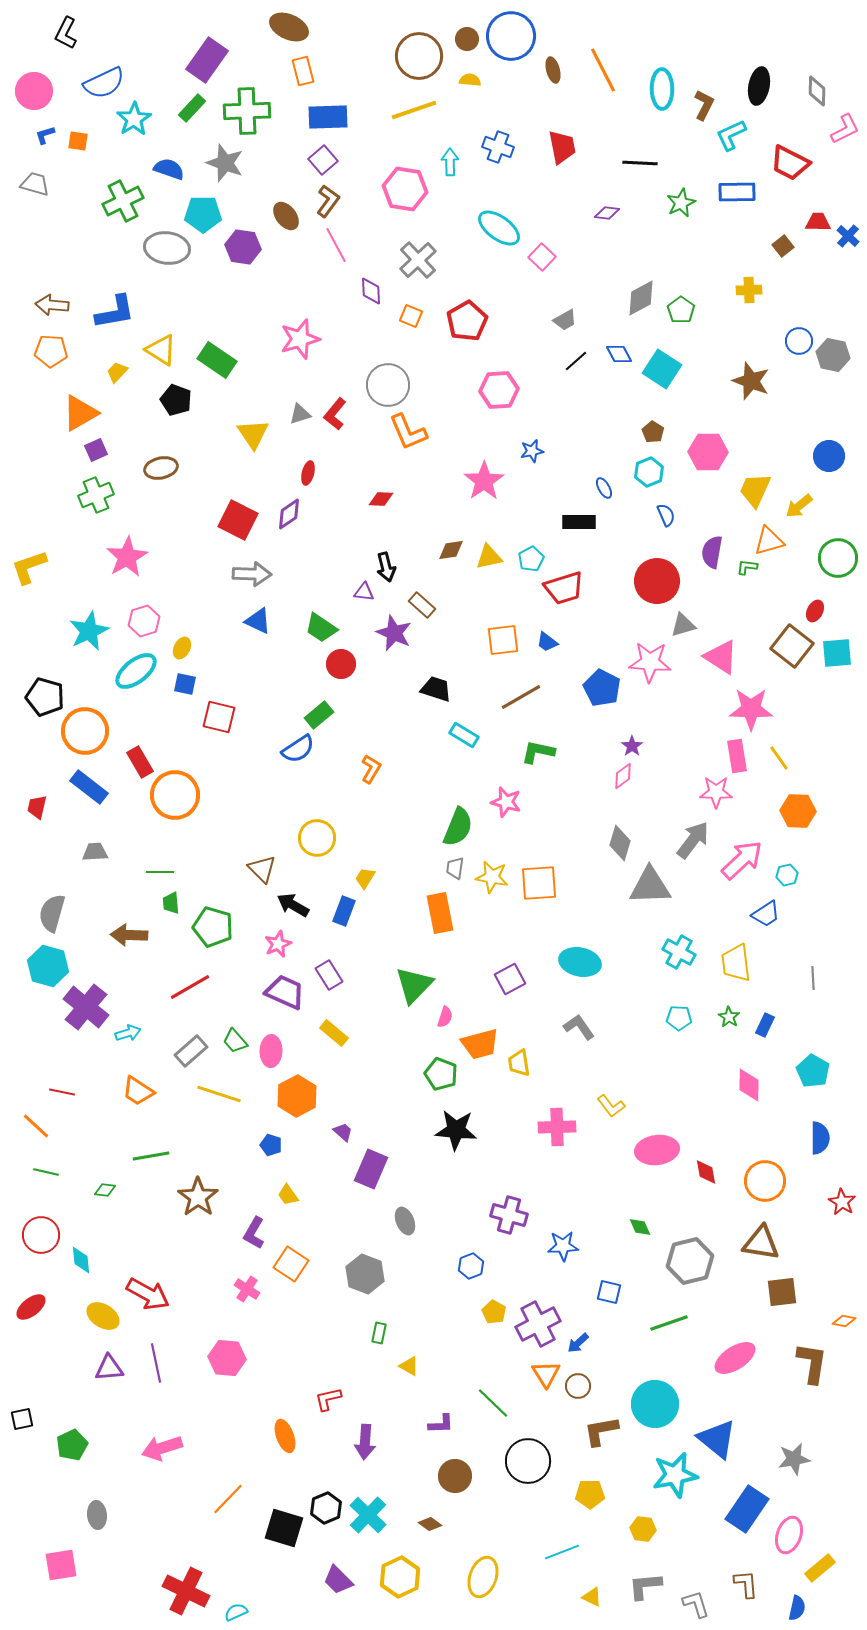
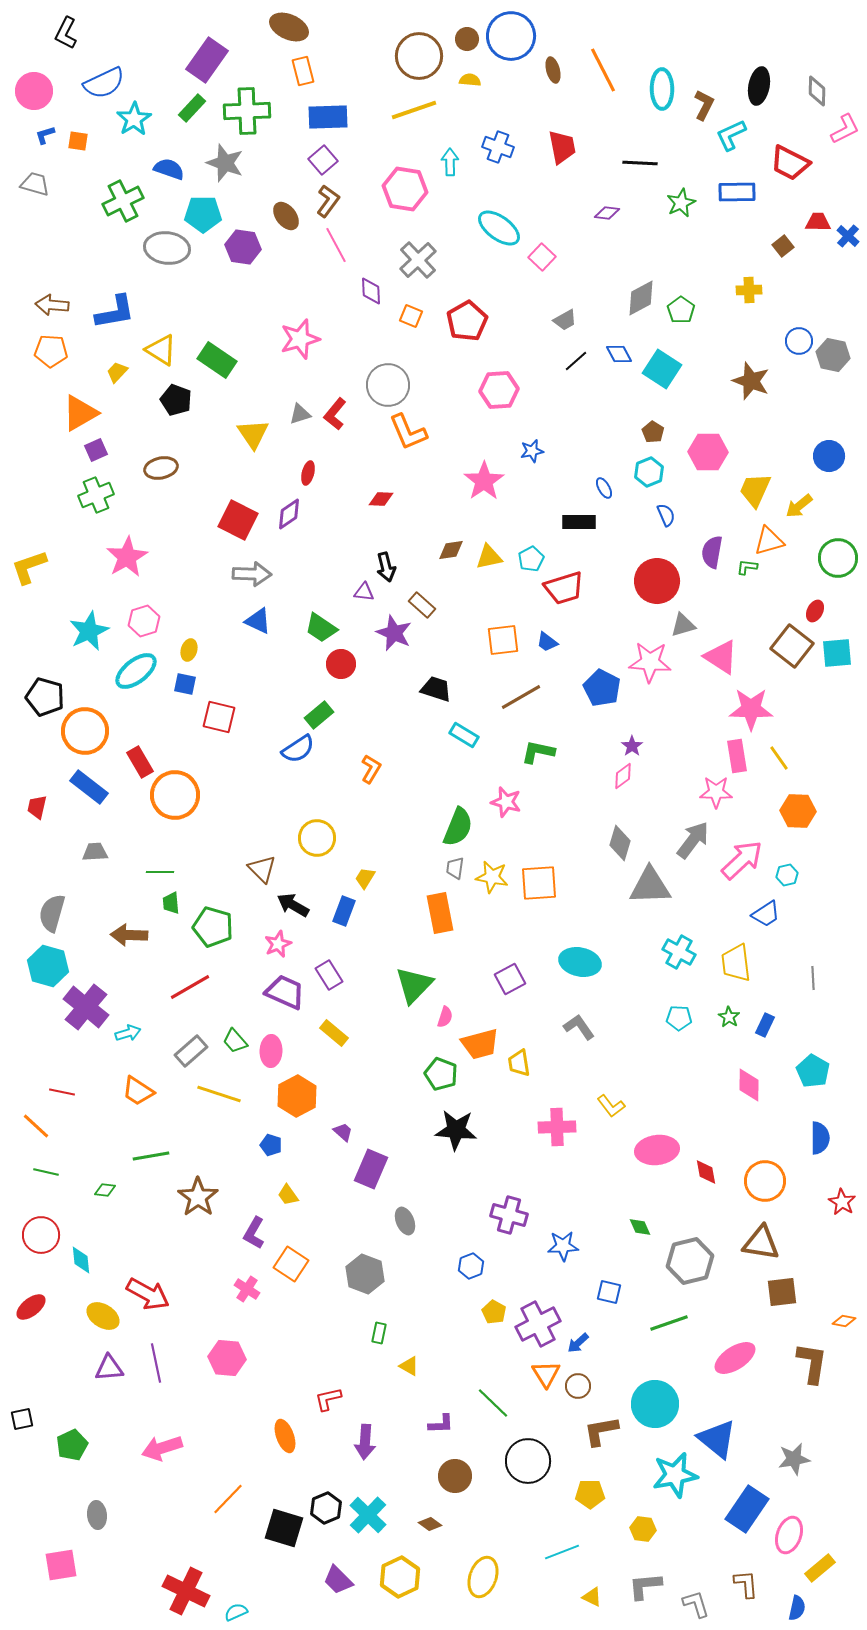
yellow ellipse at (182, 648): moved 7 px right, 2 px down; rotated 10 degrees counterclockwise
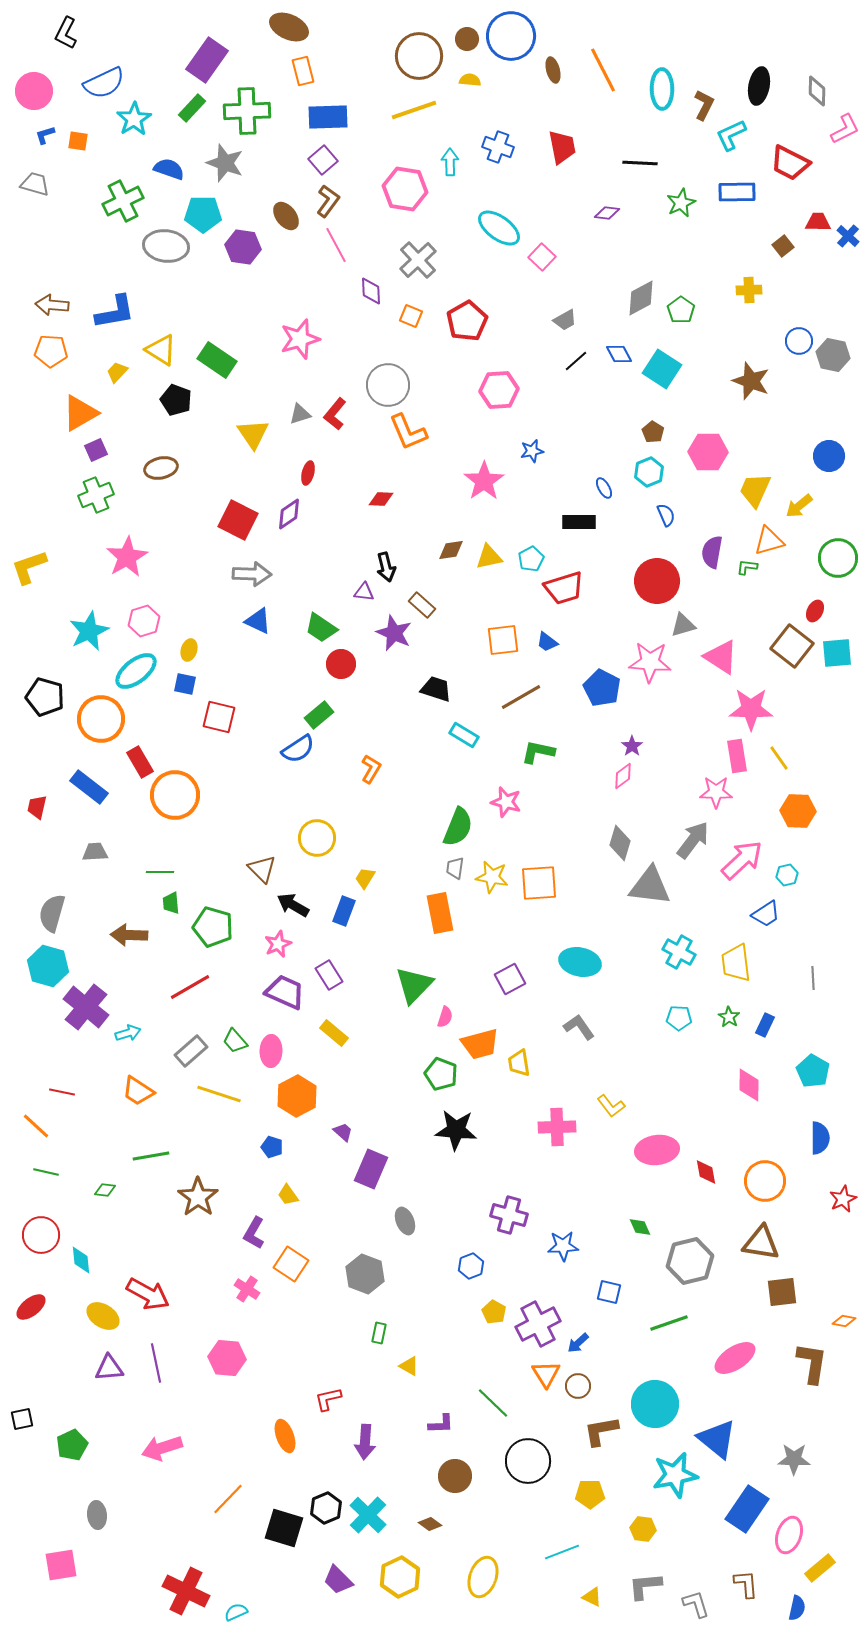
gray ellipse at (167, 248): moved 1 px left, 2 px up
orange circle at (85, 731): moved 16 px right, 12 px up
gray triangle at (650, 886): rotated 9 degrees clockwise
blue pentagon at (271, 1145): moved 1 px right, 2 px down
red star at (842, 1202): moved 1 px right, 3 px up; rotated 16 degrees clockwise
gray star at (794, 1459): rotated 12 degrees clockwise
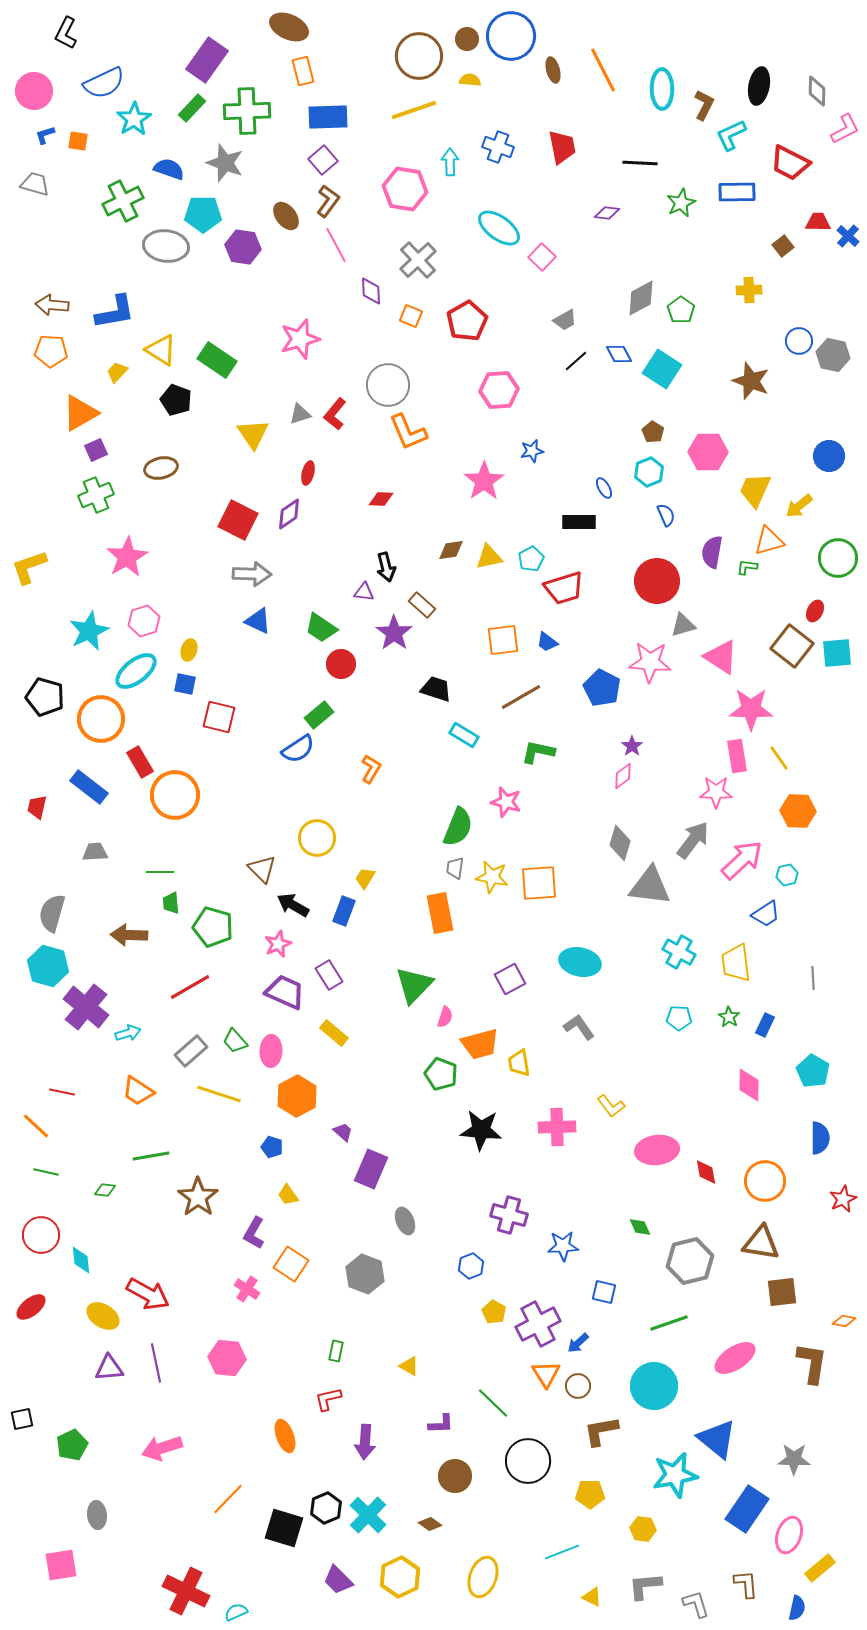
purple star at (394, 633): rotated 12 degrees clockwise
black star at (456, 1130): moved 25 px right
blue square at (609, 1292): moved 5 px left
green rectangle at (379, 1333): moved 43 px left, 18 px down
cyan circle at (655, 1404): moved 1 px left, 18 px up
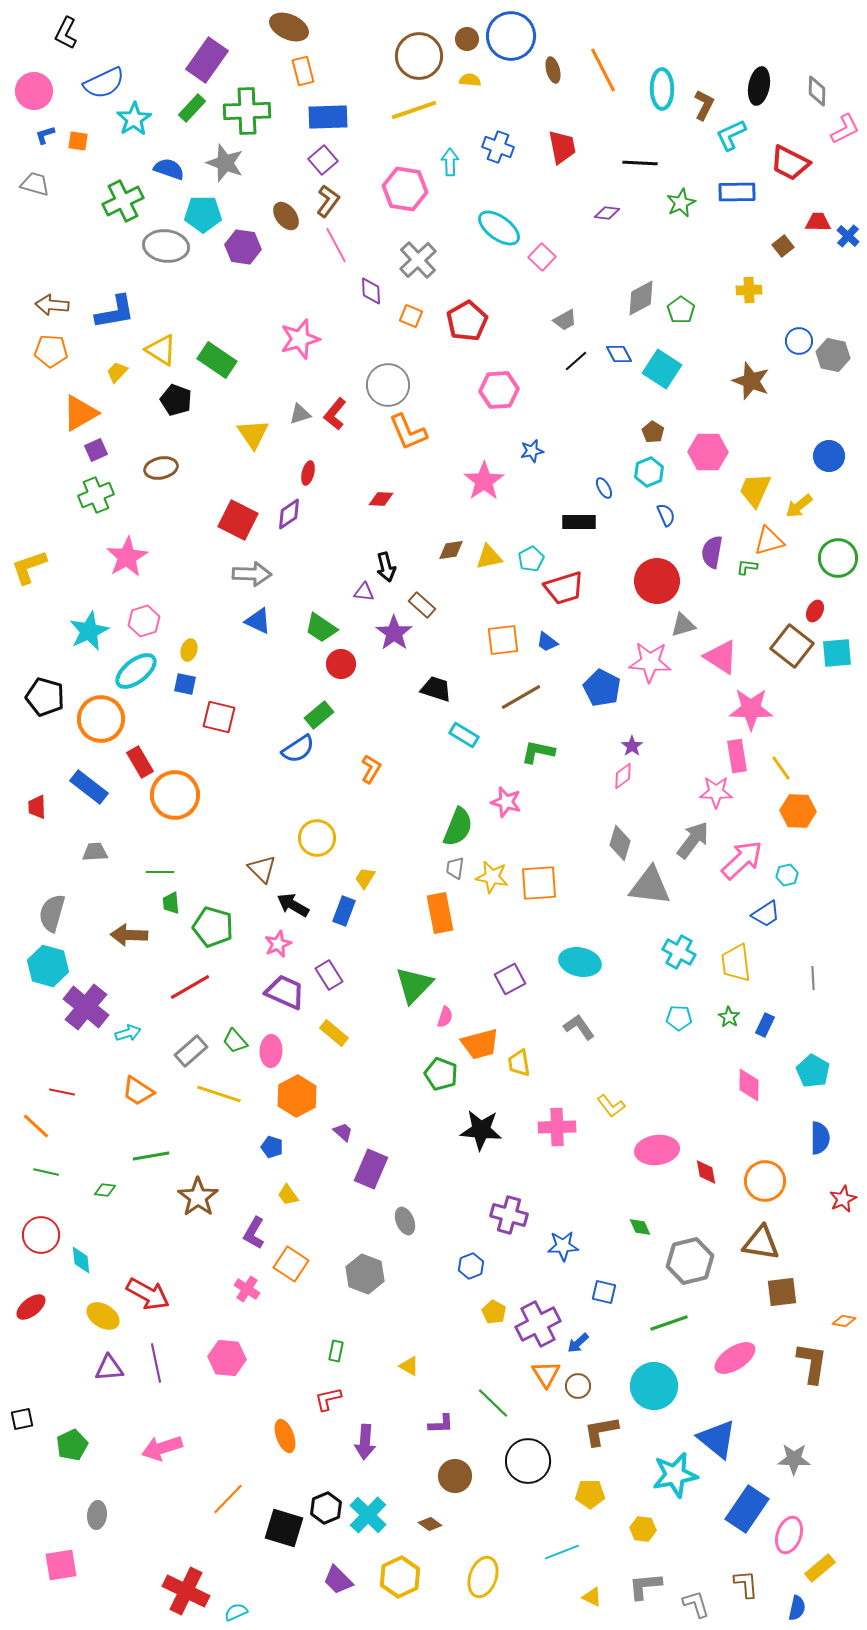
yellow line at (779, 758): moved 2 px right, 10 px down
red trapezoid at (37, 807): rotated 15 degrees counterclockwise
gray ellipse at (97, 1515): rotated 12 degrees clockwise
